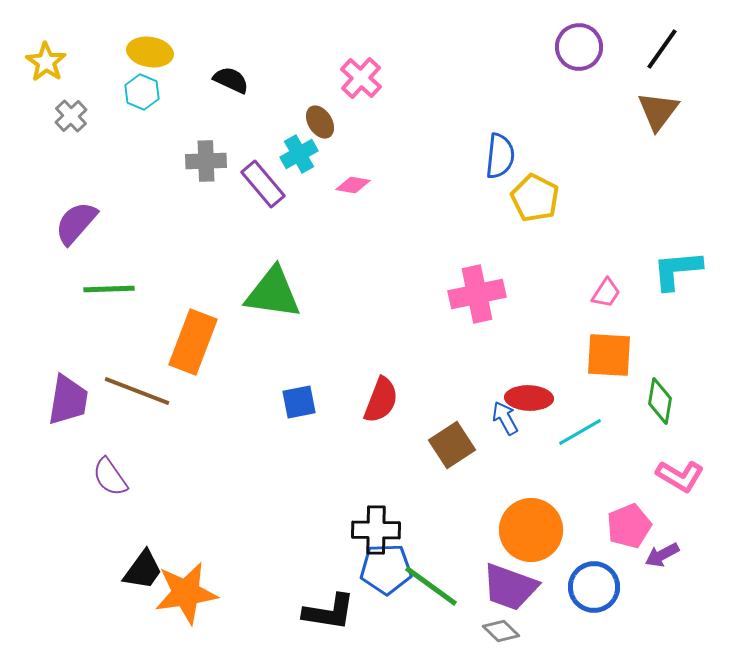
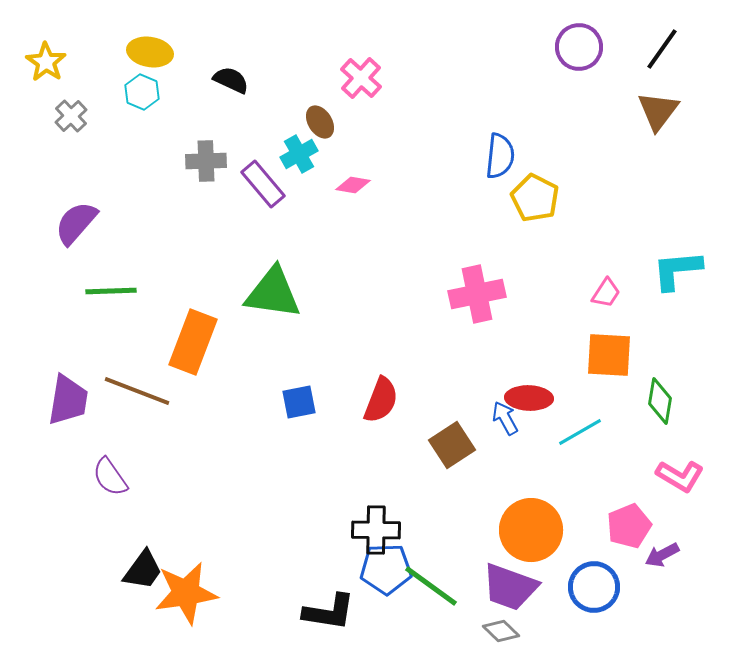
green line at (109, 289): moved 2 px right, 2 px down
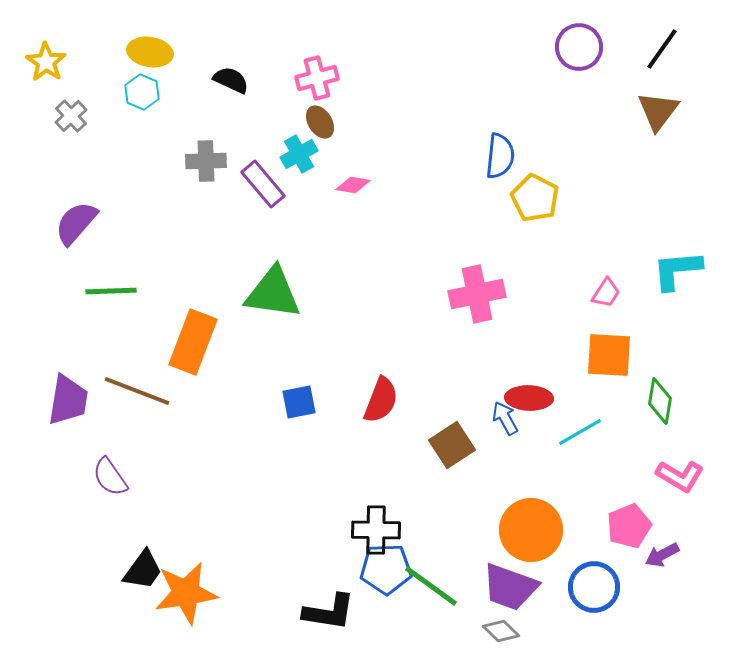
pink cross at (361, 78): moved 44 px left; rotated 33 degrees clockwise
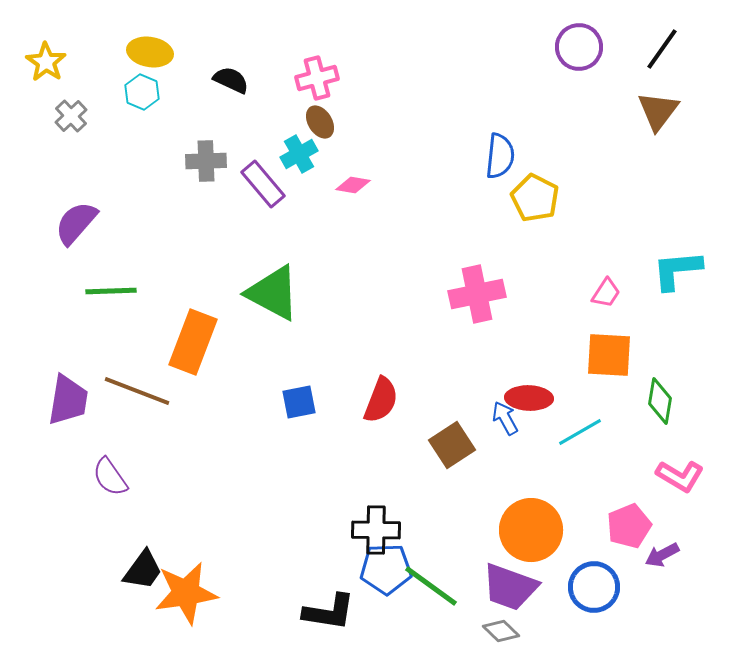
green triangle at (273, 293): rotated 20 degrees clockwise
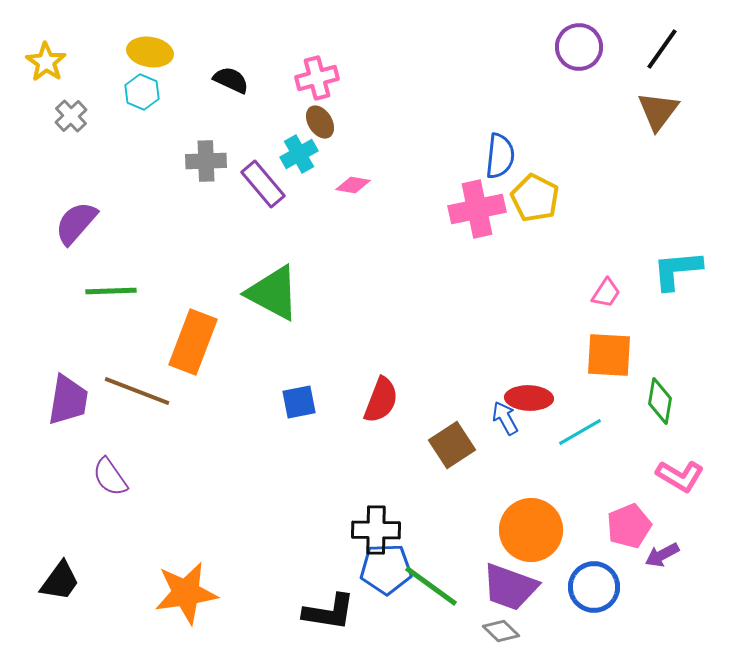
pink cross at (477, 294): moved 85 px up
black trapezoid at (143, 570): moved 83 px left, 11 px down
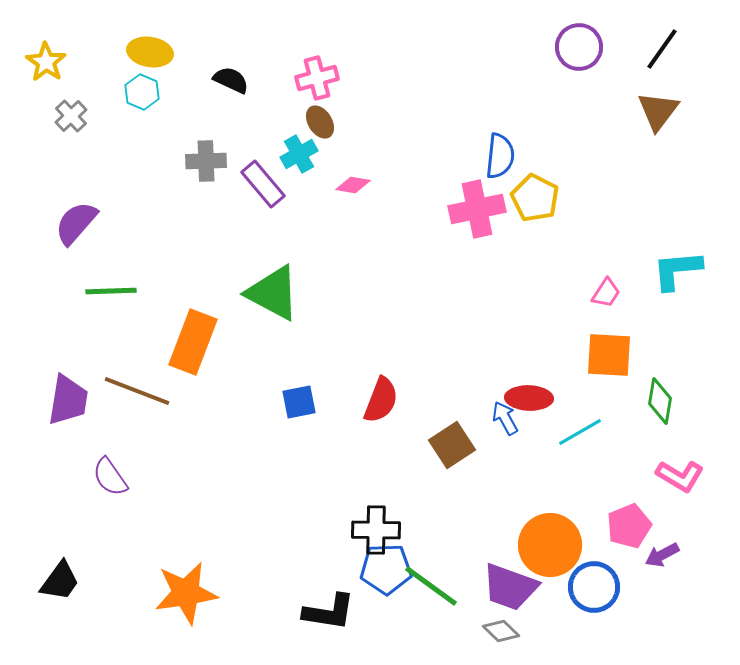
orange circle at (531, 530): moved 19 px right, 15 px down
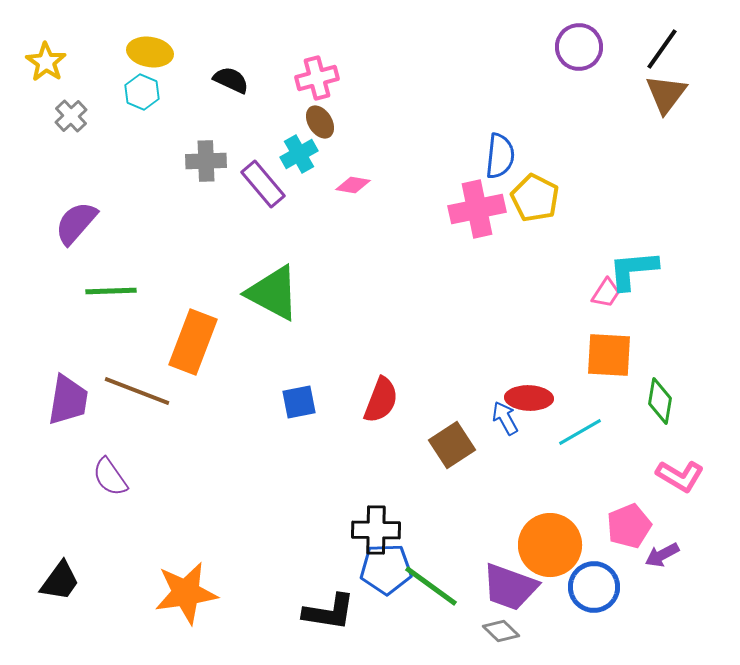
brown triangle at (658, 111): moved 8 px right, 17 px up
cyan L-shape at (677, 270): moved 44 px left
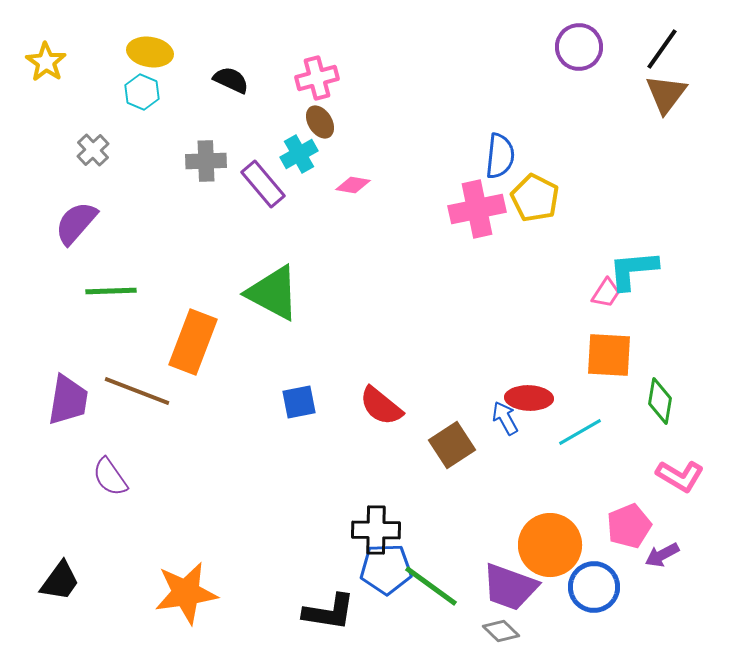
gray cross at (71, 116): moved 22 px right, 34 px down
red semicircle at (381, 400): moved 6 px down; rotated 108 degrees clockwise
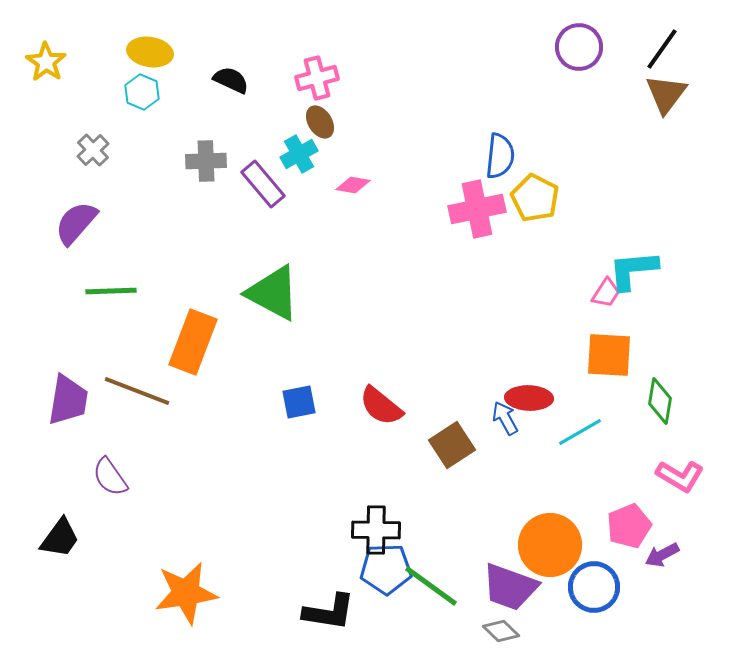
black trapezoid at (60, 581): moved 43 px up
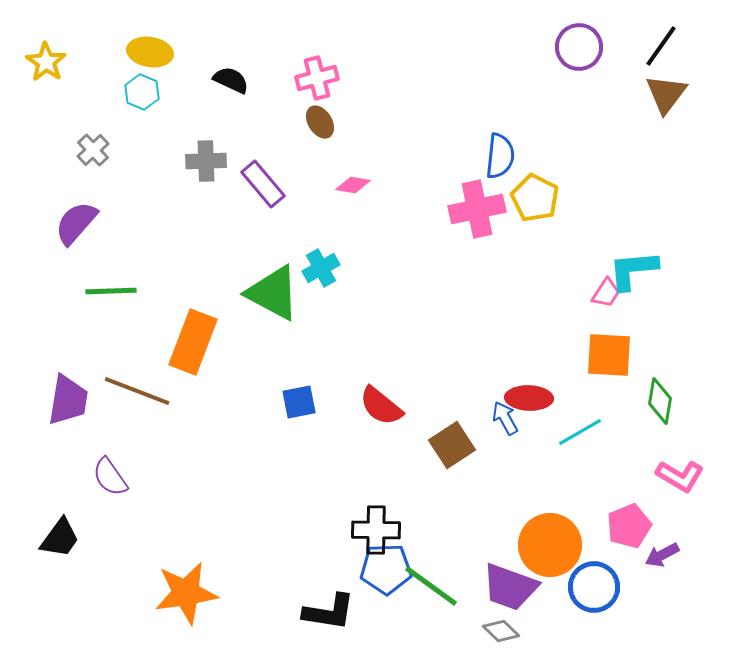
black line at (662, 49): moved 1 px left, 3 px up
cyan cross at (299, 154): moved 22 px right, 114 px down
